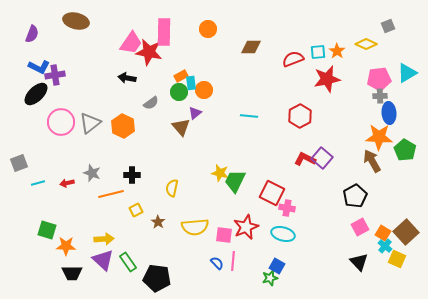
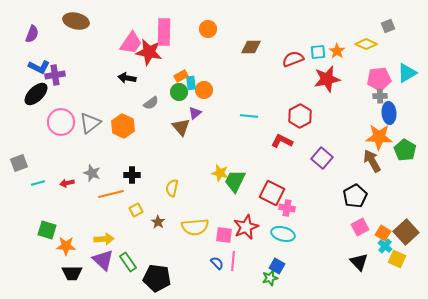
red L-shape at (305, 159): moved 23 px left, 18 px up
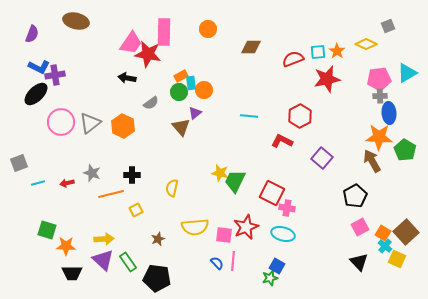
red star at (149, 52): moved 1 px left, 2 px down
brown star at (158, 222): moved 17 px down; rotated 16 degrees clockwise
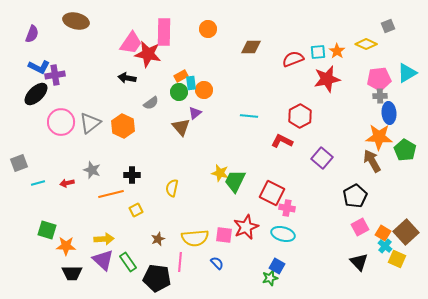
gray star at (92, 173): moved 3 px up
yellow semicircle at (195, 227): moved 11 px down
pink line at (233, 261): moved 53 px left, 1 px down
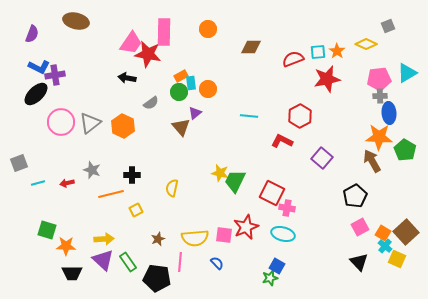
orange circle at (204, 90): moved 4 px right, 1 px up
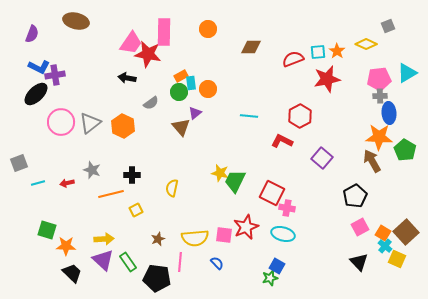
black trapezoid at (72, 273): rotated 135 degrees counterclockwise
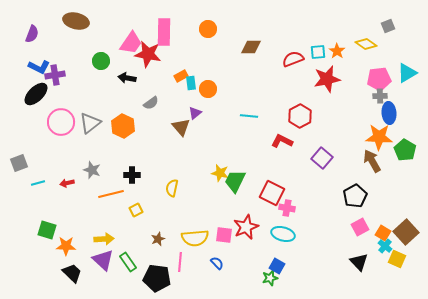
yellow diamond at (366, 44): rotated 10 degrees clockwise
green circle at (179, 92): moved 78 px left, 31 px up
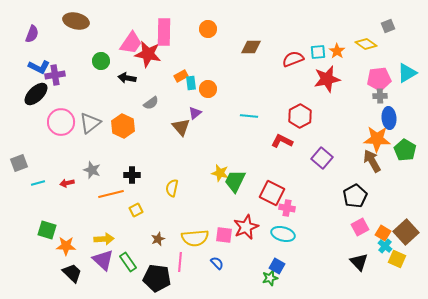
blue ellipse at (389, 113): moved 5 px down
orange star at (379, 137): moved 2 px left, 2 px down
